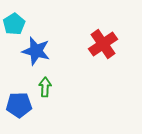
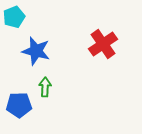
cyan pentagon: moved 7 px up; rotated 10 degrees clockwise
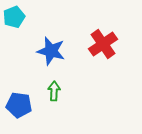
blue star: moved 15 px right
green arrow: moved 9 px right, 4 px down
blue pentagon: rotated 10 degrees clockwise
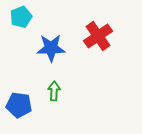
cyan pentagon: moved 7 px right
red cross: moved 5 px left, 8 px up
blue star: moved 3 px up; rotated 16 degrees counterclockwise
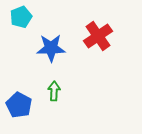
blue pentagon: rotated 20 degrees clockwise
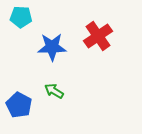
cyan pentagon: rotated 25 degrees clockwise
blue star: moved 1 px right, 1 px up
green arrow: rotated 60 degrees counterclockwise
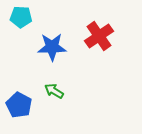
red cross: moved 1 px right
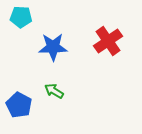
red cross: moved 9 px right, 5 px down
blue star: moved 1 px right
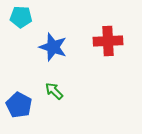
red cross: rotated 32 degrees clockwise
blue star: rotated 20 degrees clockwise
green arrow: rotated 12 degrees clockwise
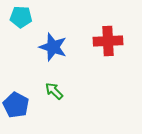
blue pentagon: moved 3 px left
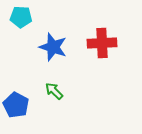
red cross: moved 6 px left, 2 px down
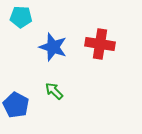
red cross: moved 2 px left, 1 px down; rotated 12 degrees clockwise
